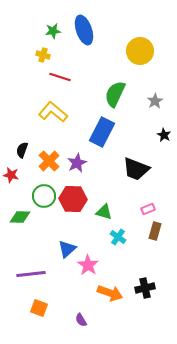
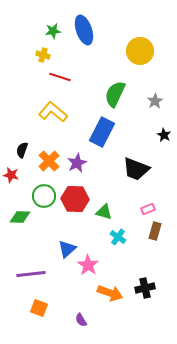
red hexagon: moved 2 px right
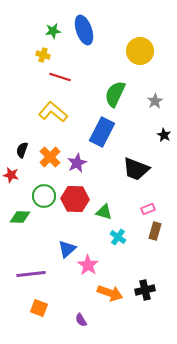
orange cross: moved 1 px right, 4 px up
black cross: moved 2 px down
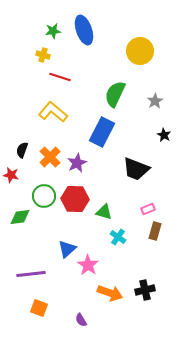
green diamond: rotated 10 degrees counterclockwise
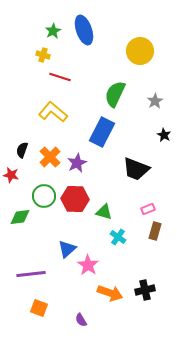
green star: rotated 21 degrees counterclockwise
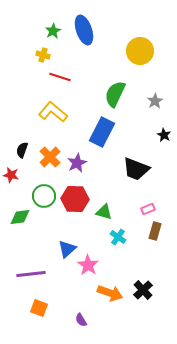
black cross: moved 2 px left; rotated 30 degrees counterclockwise
